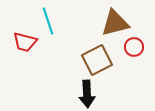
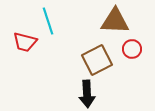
brown triangle: moved 2 px up; rotated 16 degrees clockwise
red circle: moved 2 px left, 2 px down
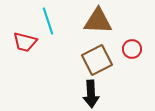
brown triangle: moved 17 px left
black arrow: moved 4 px right
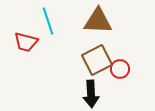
red trapezoid: moved 1 px right
red circle: moved 12 px left, 20 px down
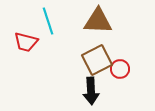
black arrow: moved 3 px up
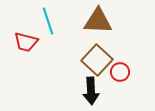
brown square: rotated 20 degrees counterclockwise
red circle: moved 3 px down
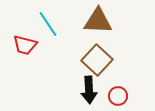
cyan line: moved 3 px down; rotated 16 degrees counterclockwise
red trapezoid: moved 1 px left, 3 px down
red circle: moved 2 px left, 24 px down
black arrow: moved 2 px left, 1 px up
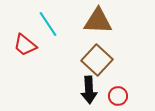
red trapezoid: rotated 25 degrees clockwise
